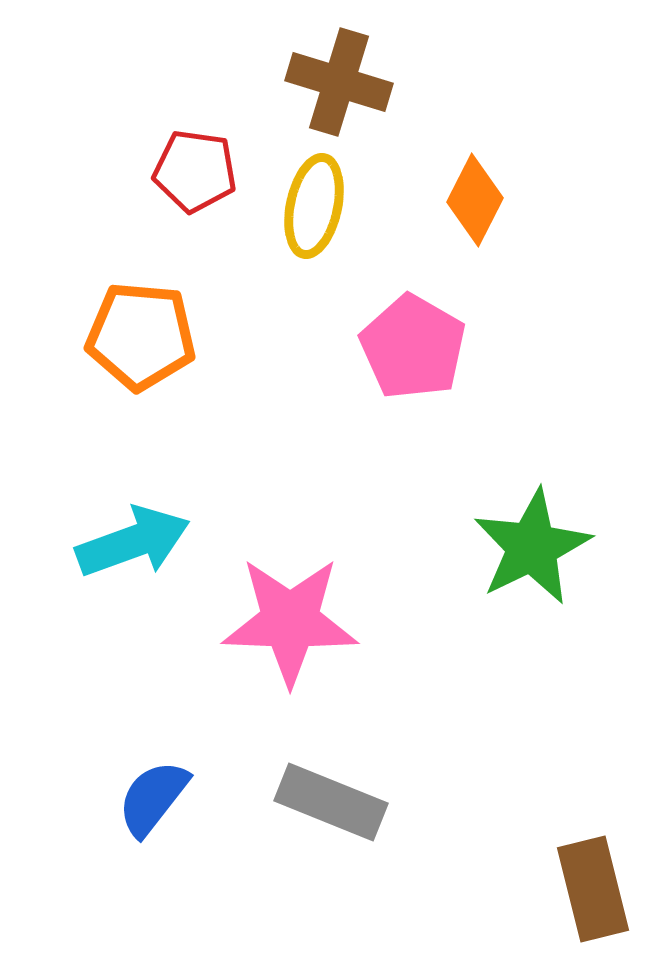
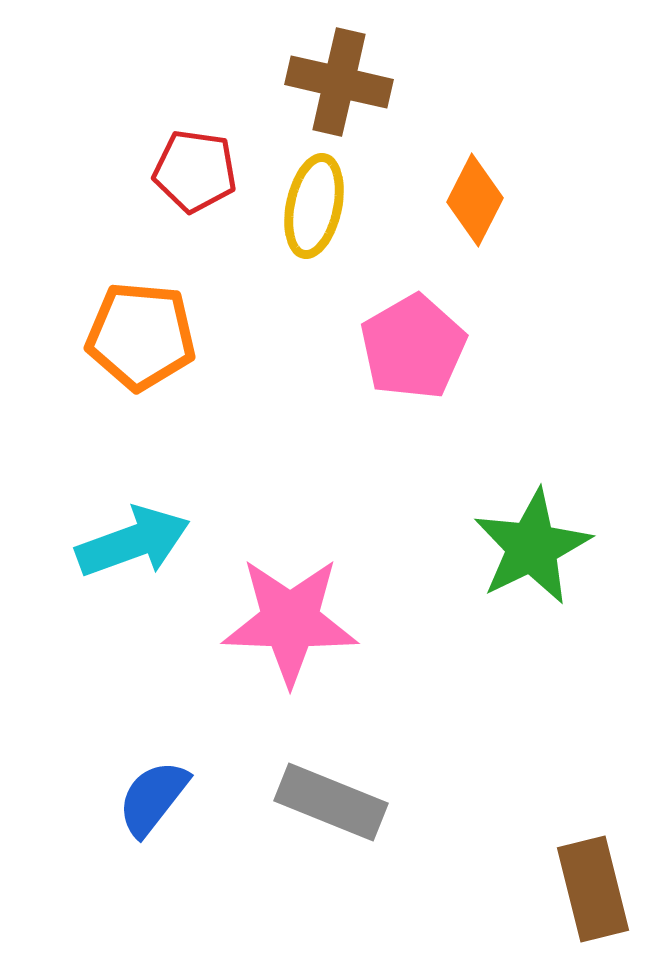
brown cross: rotated 4 degrees counterclockwise
pink pentagon: rotated 12 degrees clockwise
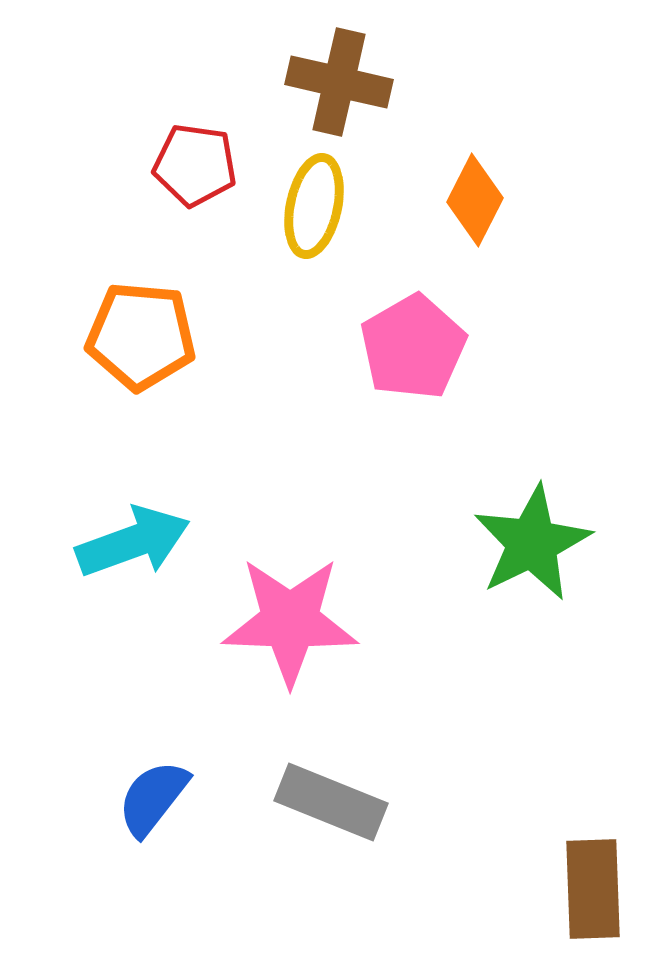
red pentagon: moved 6 px up
green star: moved 4 px up
brown rectangle: rotated 12 degrees clockwise
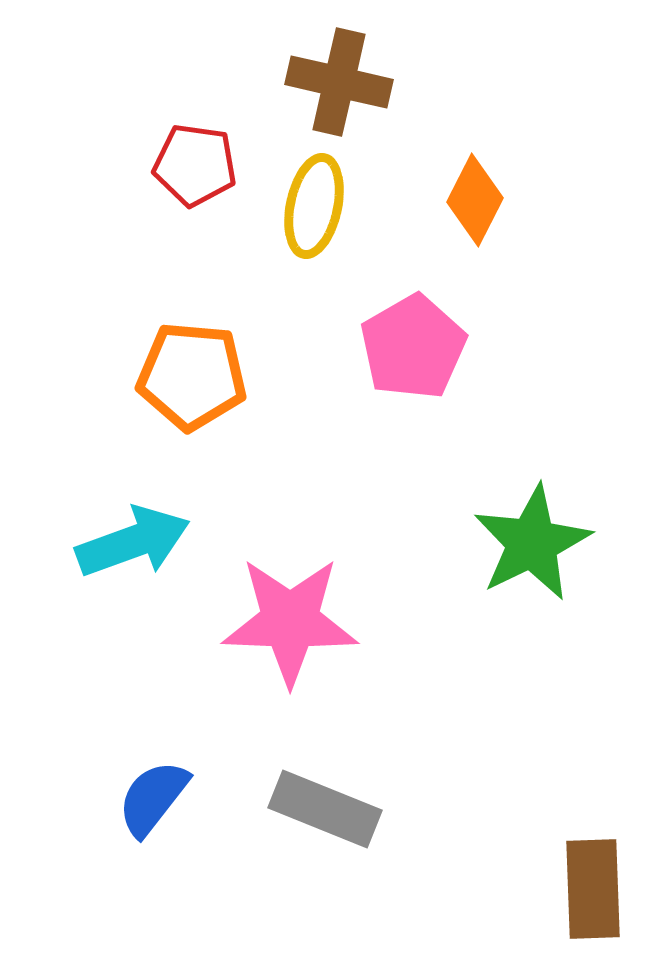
orange pentagon: moved 51 px right, 40 px down
gray rectangle: moved 6 px left, 7 px down
